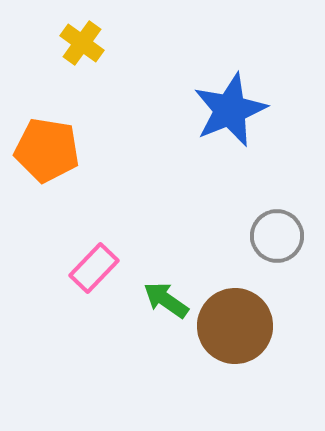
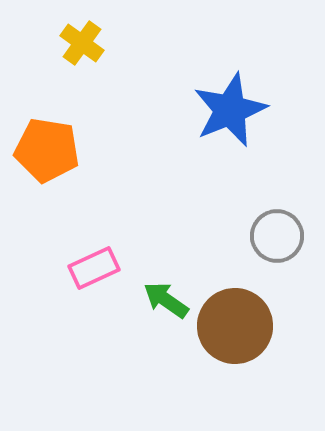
pink rectangle: rotated 21 degrees clockwise
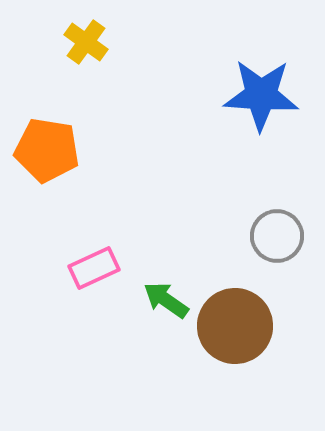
yellow cross: moved 4 px right, 1 px up
blue star: moved 31 px right, 15 px up; rotated 26 degrees clockwise
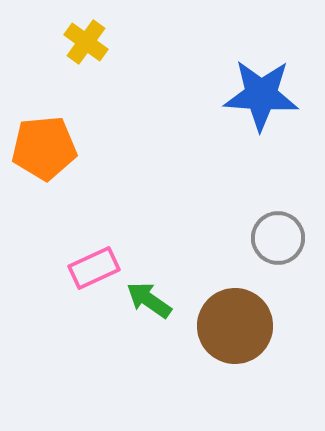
orange pentagon: moved 3 px left, 2 px up; rotated 14 degrees counterclockwise
gray circle: moved 1 px right, 2 px down
green arrow: moved 17 px left
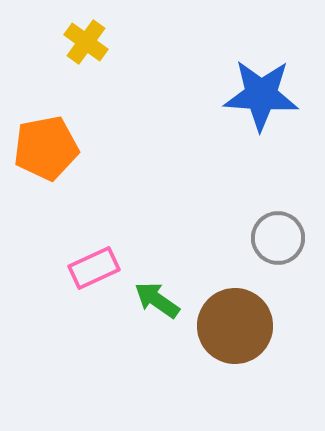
orange pentagon: moved 2 px right; rotated 6 degrees counterclockwise
green arrow: moved 8 px right
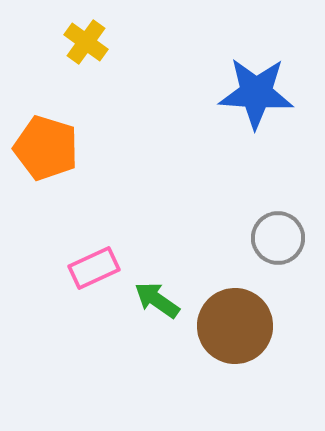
blue star: moved 5 px left, 2 px up
orange pentagon: rotated 28 degrees clockwise
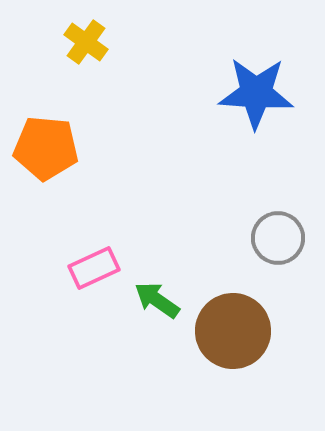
orange pentagon: rotated 12 degrees counterclockwise
brown circle: moved 2 px left, 5 px down
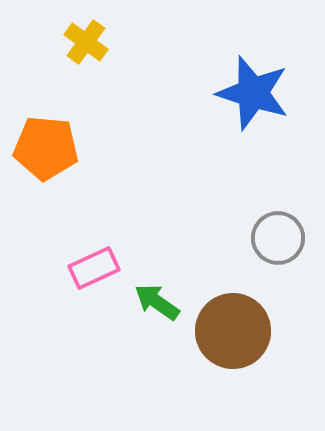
blue star: moved 3 px left; rotated 14 degrees clockwise
green arrow: moved 2 px down
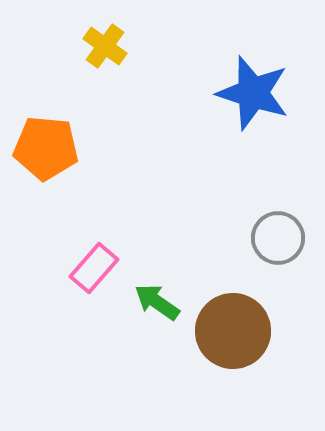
yellow cross: moved 19 px right, 4 px down
pink rectangle: rotated 24 degrees counterclockwise
